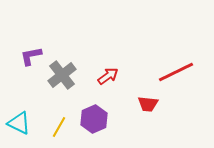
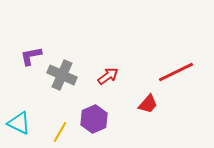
gray cross: rotated 28 degrees counterclockwise
red trapezoid: rotated 55 degrees counterclockwise
yellow line: moved 1 px right, 5 px down
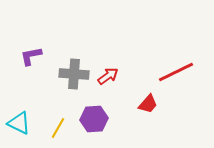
gray cross: moved 12 px right, 1 px up; rotated 20 degrees counterclockwise
purple hexagon: rotated 20 degrees clockwise
yellow line: moved 2 px left, 4 px up
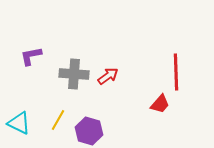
red line: rotated 66 degrees counterclockwise
red trapezoid: moved 12 px right
purple hexagon: moved 5 px left, 12 px down; rotated 20 degrees clockwise
yellow line: moved 8 px up
